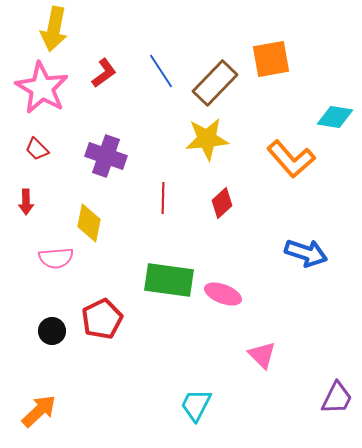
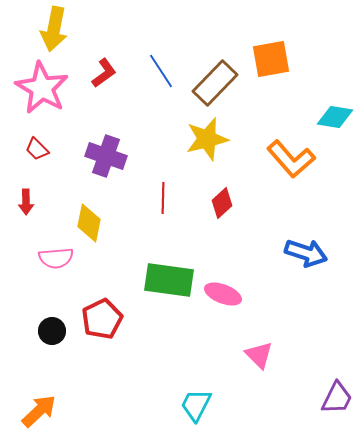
yellow star: rotated 9 degrees counterclockwise
pink triangle: moved 3 px left
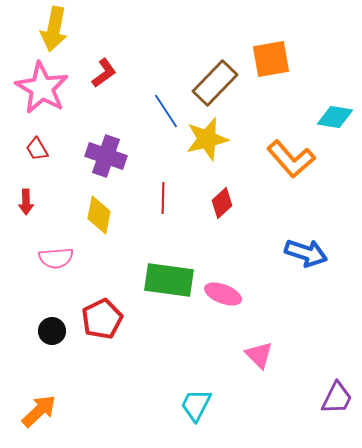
blue line: moved 5 px right, 40 px down
red trapezoid: rotated 15 degrees clockwise
yellow diamond: moved 10 px right, 8 px up
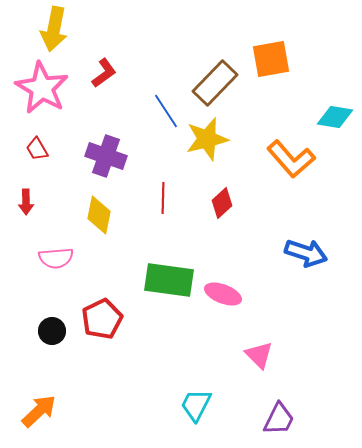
purple trapezoid: moved 58 px left, 21 px down
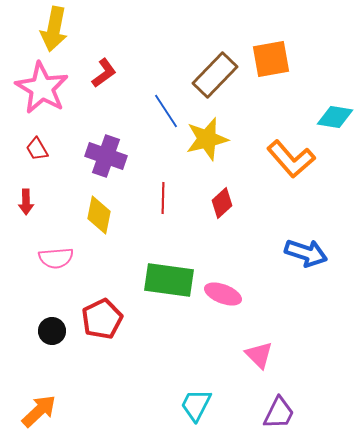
brown rectangle: moved 8 px up
purple trapezoid: moved 6 px up
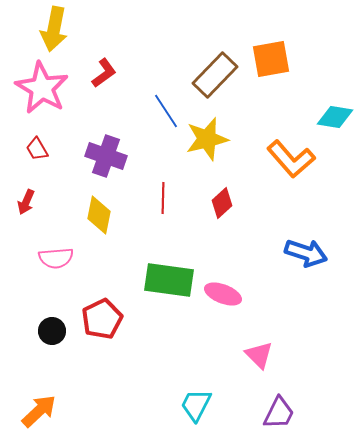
red arrow: rotated 25 degrees clockwise
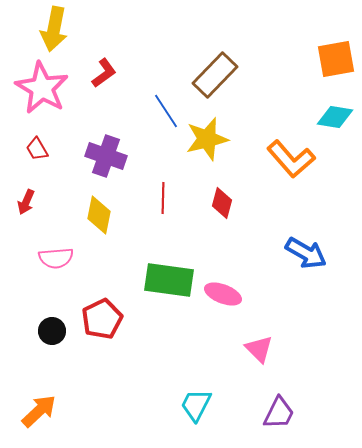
orange square: moved 65 px right
red diamond: rotated 32 degrees counterclockwise
blue arrow: rotated 12 degrees clockwise
pink triangle: moved 6 px up
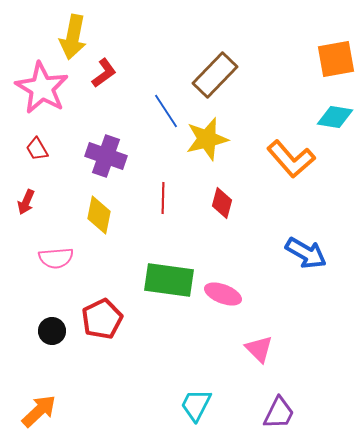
yellow arrow: moved 19 px right, 8 px down
